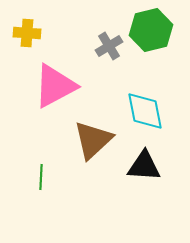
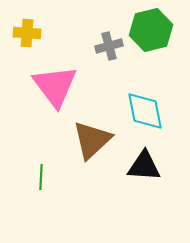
gray cross: rotated 16 degrees clockwise
pink triangle: rotated 39 degrees counterclockwise
brown triangle: moved 1 px left
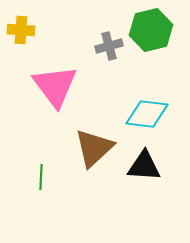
yellow cross: moved 6 px left, 3 px up
cyan diamond: moved 2 px right, 3 px down; rotated 72 degrees counterclockwise
brown triangle: moved 2 px right, 8 px down
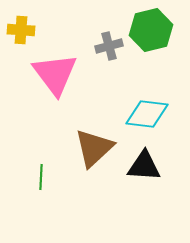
pink triangle: moved 12 px up
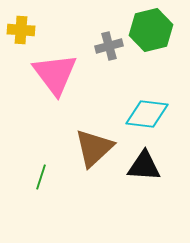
green line: rotated 15 degrees clockwise
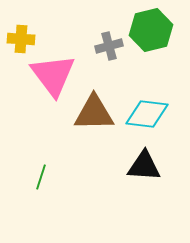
yellow cross: moved 9 px down
pink triangle: moved 2 px left, 1 px down
brown triangle: moved 35 px up; rotated 42 degrees clockwise
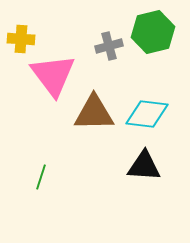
green hexagon: moved 2 px right, 2 px down
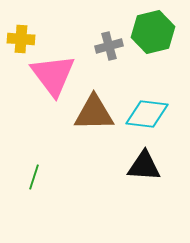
green line: moved 7 px left
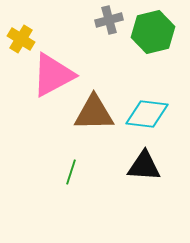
yellow cross: rotated 28 degrees clockwise
gray cross: moved 26 px up
pink triangle: rotated 39 degrees clockwise
green line: moved 37 px right, 5 px up
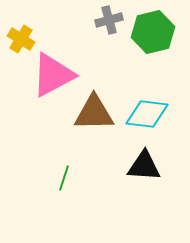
green line: moved 7 px left, 6 px down
